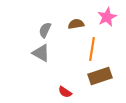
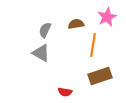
orange line: moved 1 px right, 4 px up
red semicircle: rotated 24 degrees counterclockwise
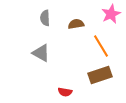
pink star: moved 4 px right, 3 px up
gray semicircle: moved 12 px up; rotated 28 degrees counterclockwise
orange line: moved 8 px right, 1 px down; rotated 40 degrees counterclockwise
brown rectangle: moved 1 px up
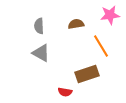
pink star: moved 1 px left, 1 px down; rotated 18 degrees clockwise
gray semicircle: moved 6 px left, 8 px down
brown rectangle: moved 13 px left, 1 px up
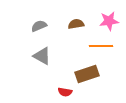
pink star: moved 1 px left, 6 px down
gray semicircle: rotated 70 degrees clockwise
orange line: rotated 60 degrees counterclockwise
gray triangle: moved 1 px right, 3 px down
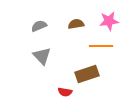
gray triangle: rotated 18 degrees clockwise
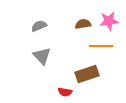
brown semicircle: moved 7 px right
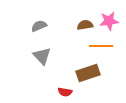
brown semicircle: moved 2 px right, 1 px down
brown rectangle: moved 1 px right, 1 px up
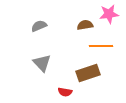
pink star: moved 7 px up
gray triangle: moved 7 px down
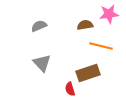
orange line: rotated 15 degrees clockwise
red semicircle: moved 5 px right, 3 px up; rotated 64 degrees clockwise
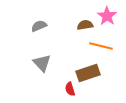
pink star: moved 2 px left, 2 px down; rotated 30 degrees counterclockwise
